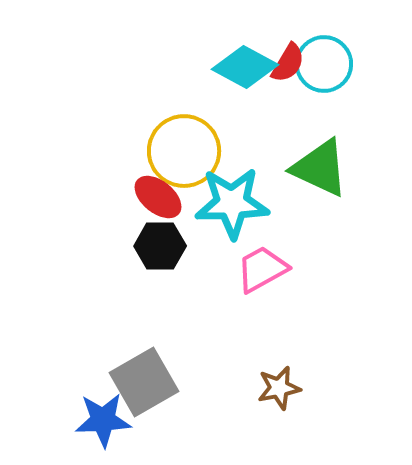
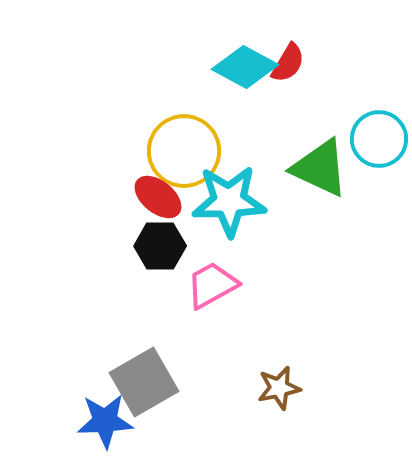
cyan circle: moved 55 px right, 75 px down
cyan star: moved 3 px left, 2 px up
pink trapezoid: moved 50 px left, 16 px down
blue star: moved 2 px right, 1 px down
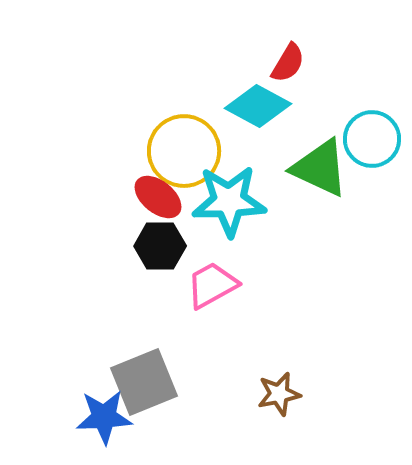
cyan diamond: moved 13 px right, 39 px down
cyan circle: moved 7 px left
gray square: rotated 8 degrees clockwise
brown star: moved 6 px down
blue star: moved 1 px left, 4 px up
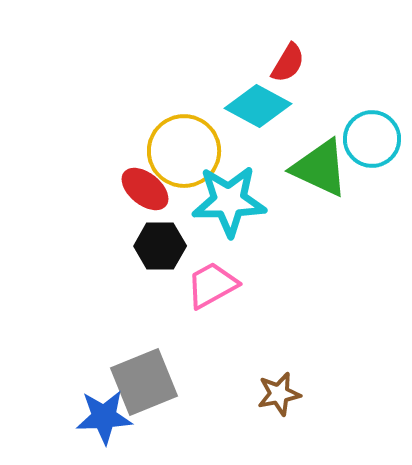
red ellipse: moved 13 px left, 8 px up
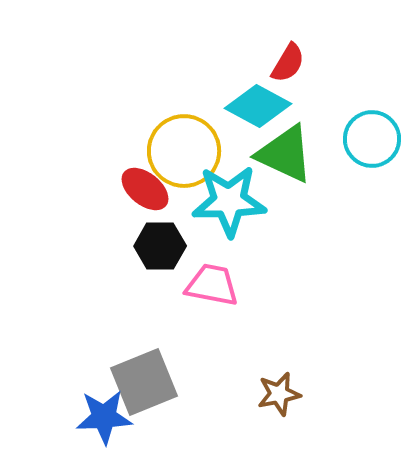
green triangle: moved 35 px left, 14 px up
pink trapezoid: rotated 40 degrees clockwise
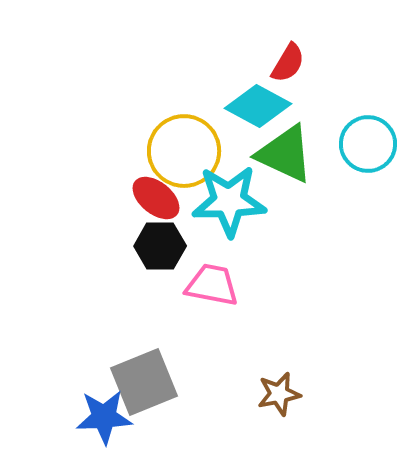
cyan circle: moved 4 px left, 5 px down
red ellipse: moved 11 px right, 9 px down
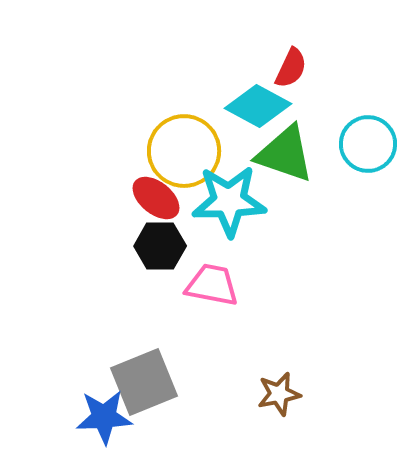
red semicircle: moved 3 px right, 5 px down; rotated 6 degrees counterclockwise
green triangle: rotated 6 degrees counterclockwise
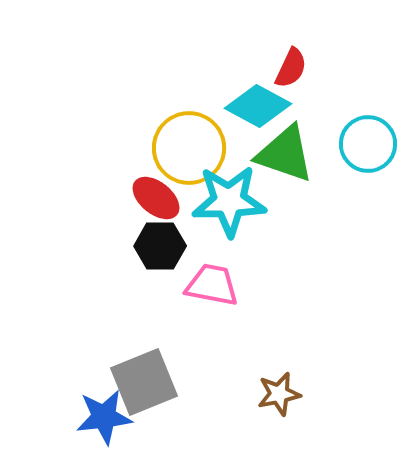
yellow circle: moved 5 px right, 3 px up
blue star: rotated 4 degrees counterclockwise
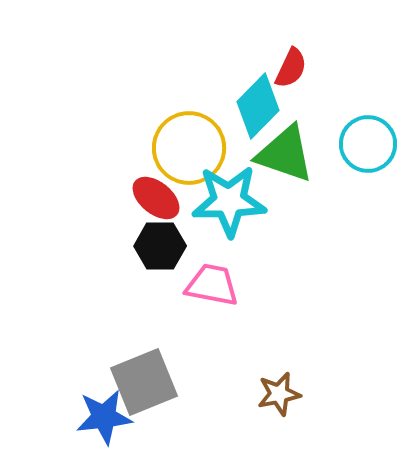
cyan diamond: rotated 74 degrees counterclockwise
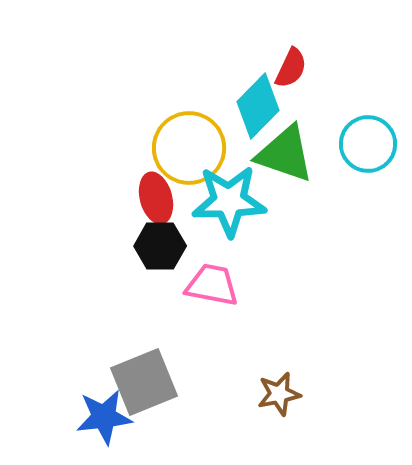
red ellipse: rotated 36 degrees clockwise
